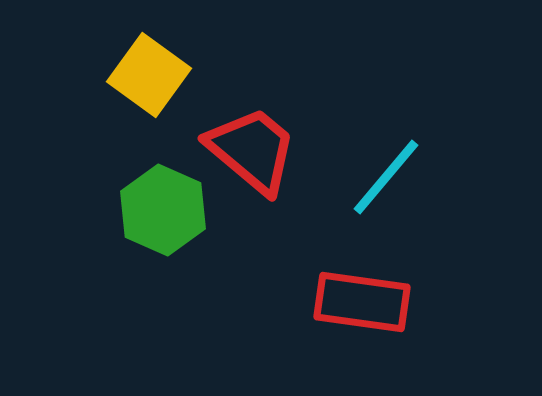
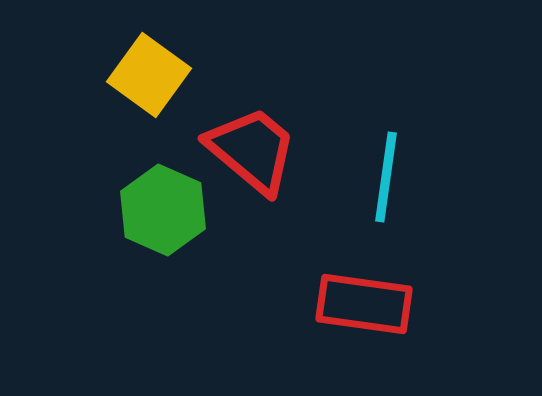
cyan line: rotated 32 degrees counterclockwise
red rectangle: moved 2 px right, 2 px down
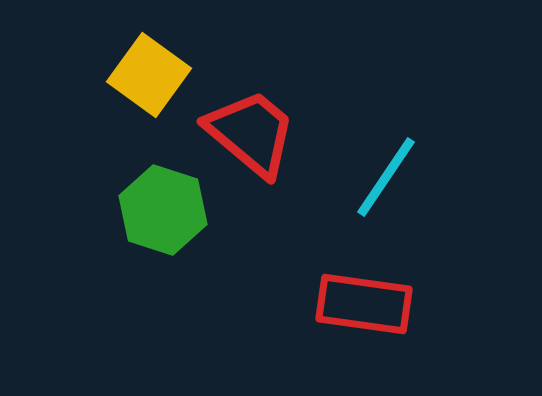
red trapezoid: moved 1 px left, 17 px up
cyan line: rotated 26 degrees clockwise
green hexagon: rotated 6 degrees counterclockwise
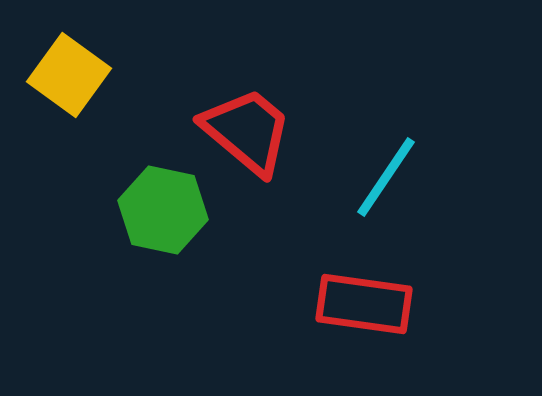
yellow square: moved 80 px left
red trapezoid: moved 4 px left, 2 px up
green hexagon: rotated 6 degrees counterclockwise
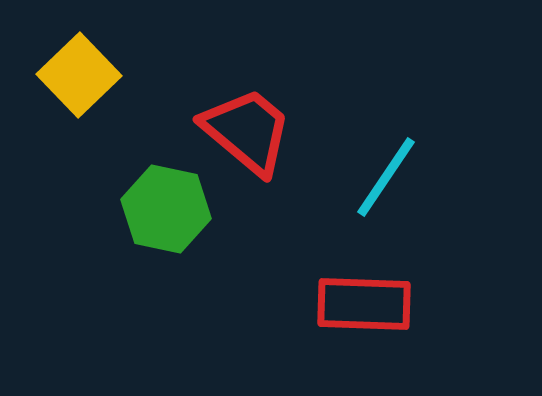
yellow square: moved 10 px right; rotated 10 degrees clockwise
green hexagon: moved 3 px right, 1 px up
red rectangle: rotated 6 degrees counterclockwise
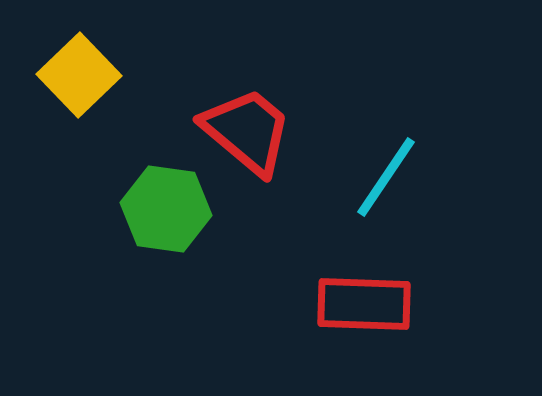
green hexagon: rotated 4 degrees counterclockwise
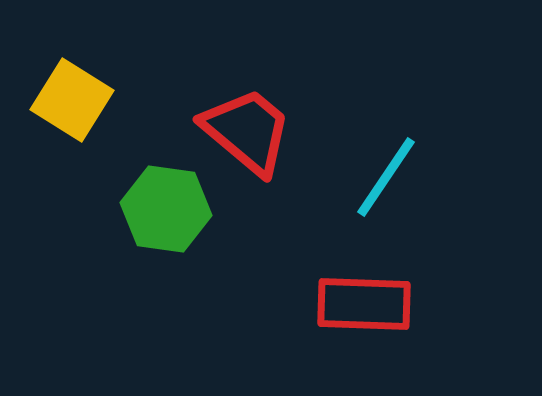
yellow square: moved 7 px left, 25 px down; rotated 14 degrees counterclockwise
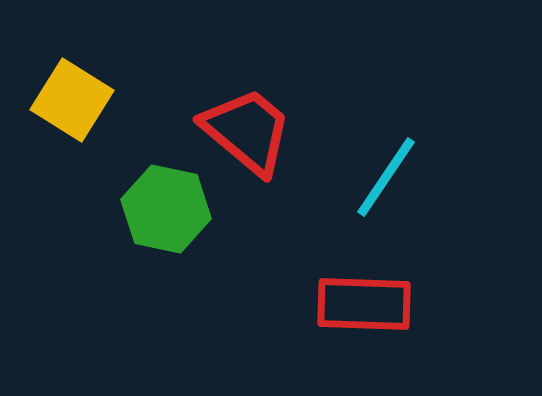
green hexagon: rotated 4 degrees clockwise
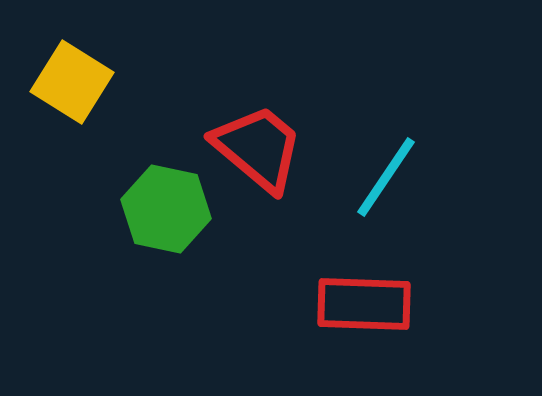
yellow square: moved 18 px up
red trapezoid: moved 11 px right, 17 px down
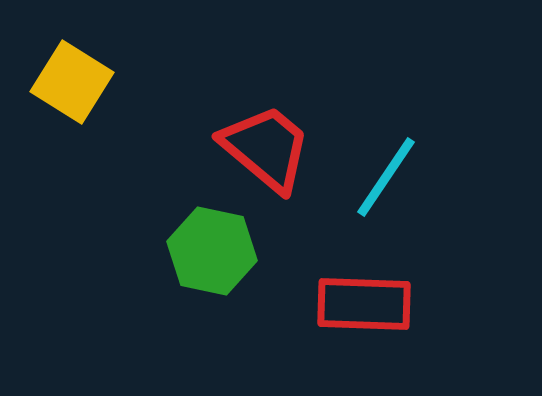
red trapezoid: moved 8 px right
green hexagon: moved 46 px right, 42 px down
